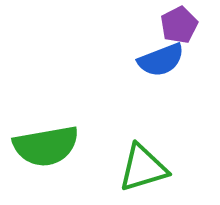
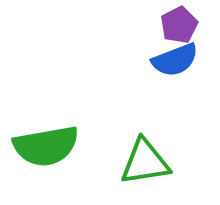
blue semicircle: moved 14 px right
green triangle: moved 2 px right, 6 px up; rotated 8 degrees clockwise
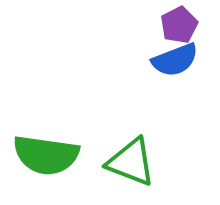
green semicircle: moved 9 px down; rotated 18 degrees clockwise
green triangle: moved 14 px left; rotated 30 degrees clockwise
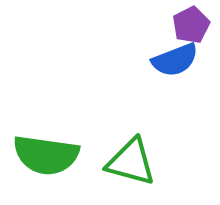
purple pentagon: moved 12 px right
green triangle: rotated 6 degrees counterclockwise
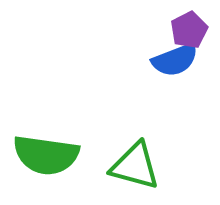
purple pentagon: moved 2 px left, 5 px down
green triangle: moved 4 px right, 4 px down
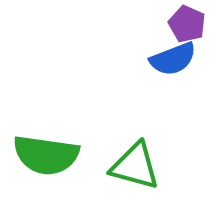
purple pentagon: moved 2 px left, 6 px up; rotated 21 degrees counterclockwise
blue semicircle: moved 2 px left, 1 px up
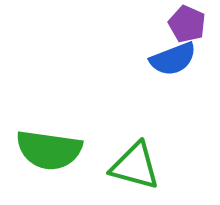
green semicircle: moved 3 px right, 5 px up
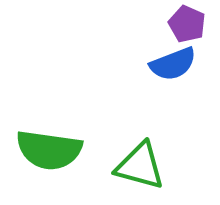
blue semicircle: moved 5 px down
green triangle: moved 5 px right
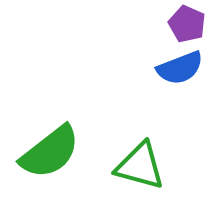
blue semicircle: moved 7 px right, 4 px down
green semicircle: moved 1 px right, 2 px down; rotated 46 degrees counterclockwise
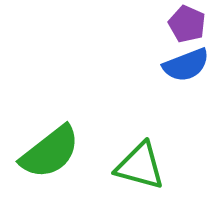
blue semicircle: moved 6 px right, 3 px up
